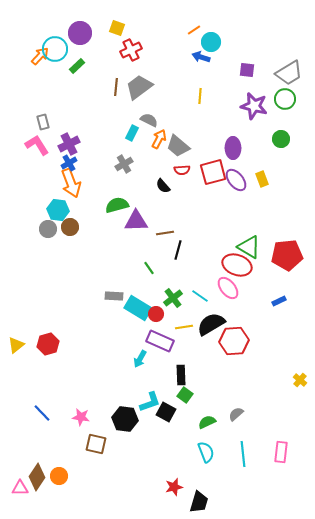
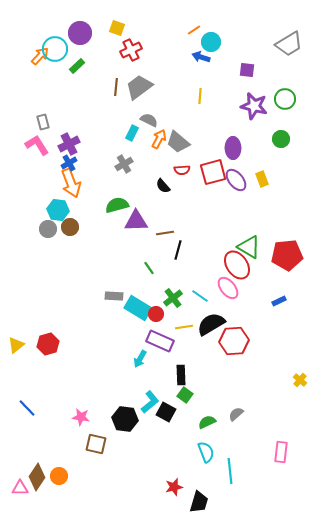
gray trapezoid at (289, 73): moved 29 px up
gray trapezoid at (178, 146): moved 4 px up
red ellipse at (237, 265): rotated 36 degrees clockwise
cyan L-shape at (150, 402): rotated 20 degrees counterclockwise
blue line at (42, 413): moved 15 px left, 5 px up
cyan line at (243, 454): moved 13 px left, 17 px down
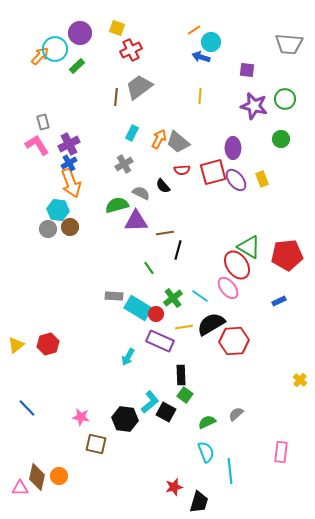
gray trapezoid at (289, 44): rotated 36 degrees clockwise
brown line at (116, 87): moved 10 px down
gray semicircle at (149, 120): moved 8 px left, 73 px down
cyan arrow at (140, 359): moved 12 px left, 2 px up
brown diamond at (37, 477): rotated 20 degrees counterclockwise
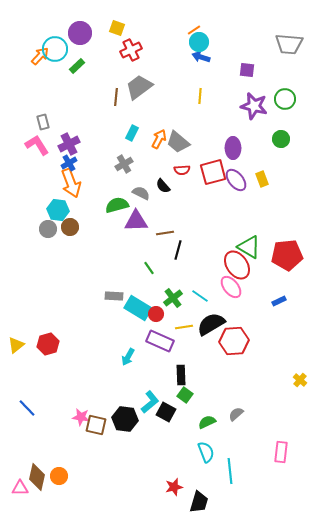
cyan circle at (211, 42): moved 12 px left
pink ellipse at (228, 288): moved 3 px right, 1 px up
brown square at (96, 444): moved 19 px up
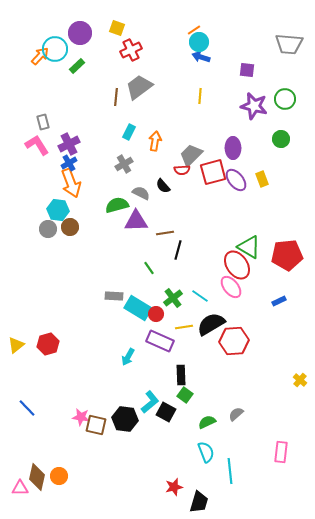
cyan rectangle at (132, 133): moved 3 px left, 1 px up
orange arrow at (159, 139): moved 4 px left, 2 px down; rotated 18 degrees counterclockwise
gray trapezoid at (178, 142): moved 13 px right, 13 px down; rotated 95 degrees clockwise
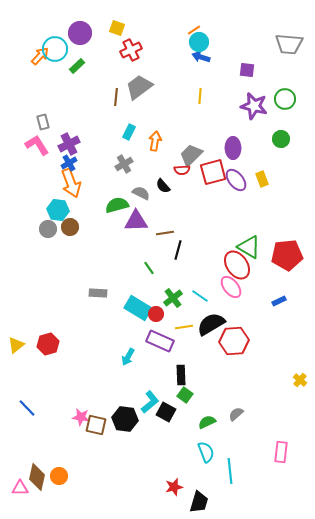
gray rectangle at (114, 296): moved 16 px left, 3 px up
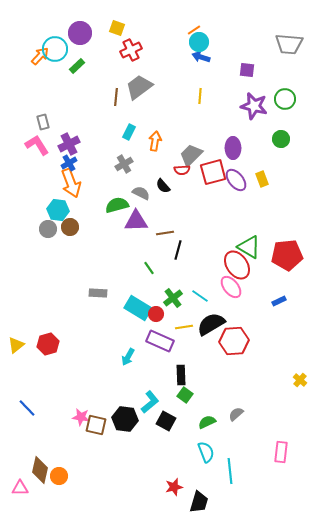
black square at (166, 412): moved 9 px down
brown diamond at (37, 477): moved 3 px right, 7 px up
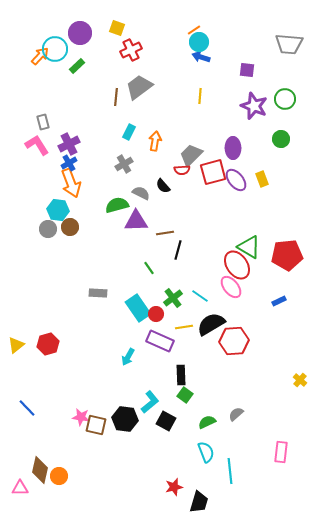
purple star at (254, 106): rotated 8 degrees clockwise
cyan rectangle at (138, 308): rotated 24 degrees clockwise
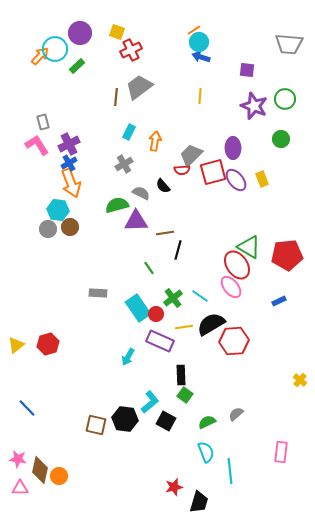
yellow square at (117, 28): moved 4 px down
pink star at (81, 417): moved 63 px left, 42 px down
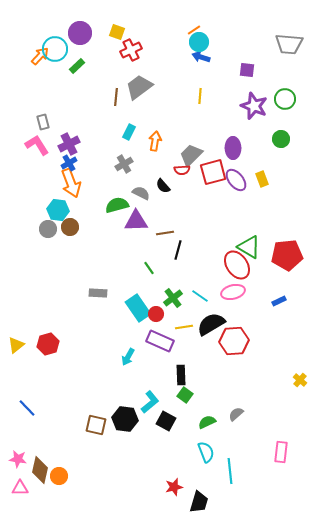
pink ellipse at (231, 287): moved 2 px right, 5 px down; rotated 65 degrees counterclockwise
